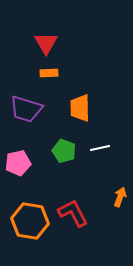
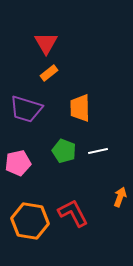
orange rectangle: rotated 36 degrees counterclockwise
white line: moved 2 px left, 3 px down
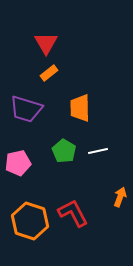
green pentagon: rotated 10 degrees clockwise
orange hexagon: rotated 9 degrees clockwise
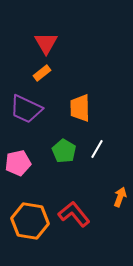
orange rectangle: moved 7 px left
purple trapezoid: rotated 8 degrees clockwise
white line: moved 1 px left, 2 px up; rotated 48 degrees counterclockwise
red L-shape: moved 1 px right, 1 px down; rotated 12 degrees counterclockwise
orange hexagon: rotated 9 degrees counterclockwise
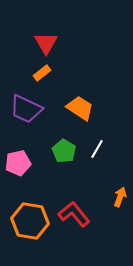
orange trapezoid: rotated 124 degrees clockwise
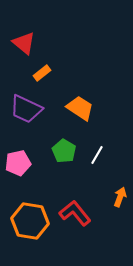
red triangle: moved 22 px left; rotated 20 degrees counterclockwise
white line: moved 6 px down
red L-shape: moved 1 px right, 1 px up
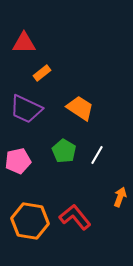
red triangle: rotated 40 degrees counterclockwise
pink pentagon: moved 2 px up
red L-shape: moved 4 px down
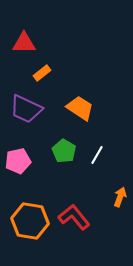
red L-shape: moved 1 px left
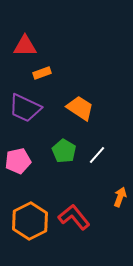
red triangle: moved 1 px right, 3 px down
orange rectangle: rotated 18 degrees clockwise
purple trapezoid: moved 1 px left, 1 px up
white line: rotated 12 degrees clockwise
orange hexagon: rotated 24 degrees clockwise
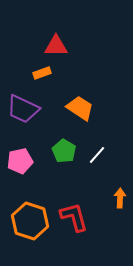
red triangle: moved 31 px right
purple trapezoid: moved 2 px left, 1 px down
pink pentagon: moved 2 px right
orange arrow: moved 1 px down; rotated 18 degrees counterclockwise
red L-shape: rotated 24 degrees clockwise
orange hexagon: rotated 15 degrees counterclockwise
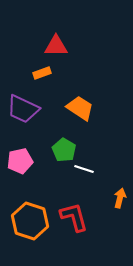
green pentagon: moved 1 px up
white line: moved 13 px left, 14 px down; rotated 66 degrees clockwise
orange arrow: rotated 12 degrees clockwise
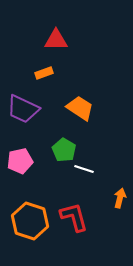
red triangle: moved 6 px up
orange rectangle: moved 2 px right
